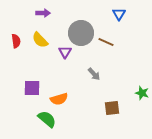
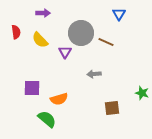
red semicircle: moved 9 px up
gray arrow: rotated 128 degrees clockwise
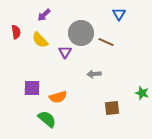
purple arrow: moved 1 px right, 2 px down; rotated 136 degrees clockwise
orange semicircle: moved 1 px left, 2 px up
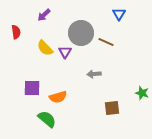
yellow semicircle: moved 5 px right, 8 px down
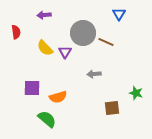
purple arrow: rotated 40 degrees clockwise
gray circle: moved 2 px right
green star: moved 6 px left
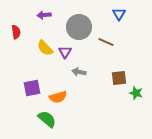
gray circle: moved 4 px left, 6 px up
gray arrow: moved 15 px left, 2 px up; rotated 16 degrees clockwise
purple square: rotated 12 degrees counterclockwise
brown square: moved 7 px right, 30 px up
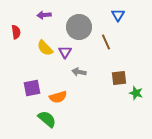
blue triangle: moved 1 px left, 1 px down
brown line: rotated 42 degrees clockwise
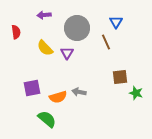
blue triangle: moved 2 px left, 7 px down
gray circle: moved 2 px left, 1 px down
purple triangle: moved 2 px right, 1 px down
gray arrow: moved 20 px down
brown square: moved 1 px right, 1 px up
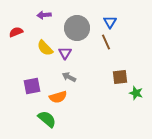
blue triangle: moved 6 px left
red semicircle: rotated 104 degrees counterclockwise
purple triangle: moved 2 px left
purple square: moved 2 px up
gray arrow: moved 10 px left, 15 px up; rotated 16 degrees clockwise
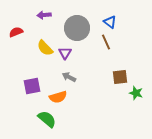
blue triangle: rotated 24 degrees counterclockwise
